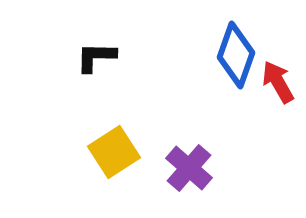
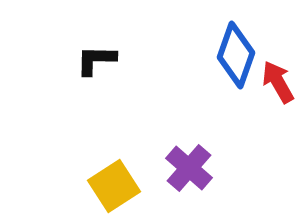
black L-shape: moved 3 px down
yellow square: moved 34 px down
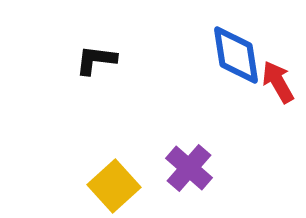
blue diamond: rotated 28 degrees counterclockwise
black L-shape: rotated 6 degrees clockwise
yellow square: rotated 9 degrees counterclockwise
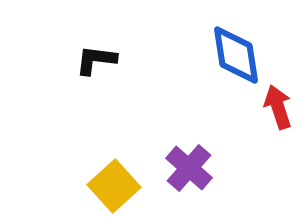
red arrow: moved 25 px down; rotated 12 degrees clockwise
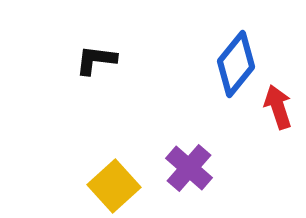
blue diamond: moved 9 px down; rotated 48 degrees clockwise
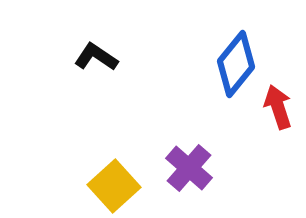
black L-shape: moved 3 px up; rotated 27 degrees clockwise
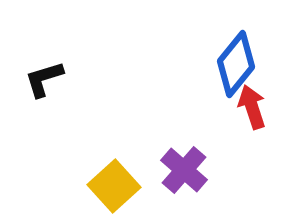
black L-shape: moved 52 px left, 22 px down; rotated 51 degrees counterclockwise
red arrow: moved 26 px left
purple cross: moved 5 px left, 2 px down
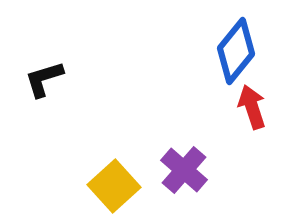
blue diamond: moved 13 px up
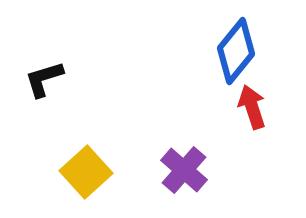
yellow square: moved 28 px left, 14 px up
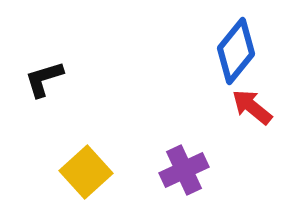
red arrow: rotated 33 degrees counterclockwise
purple cross: rotated 24 degrees clockwise
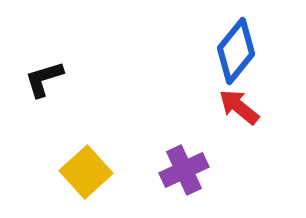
red arrow: moved 13 px left
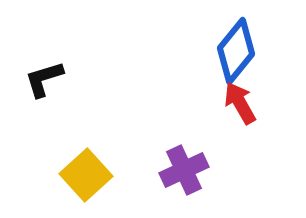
red arrow: moved 1 px right, 4 px up; rotated 21 degrees clockwise
yellow square: moved 3 px down
